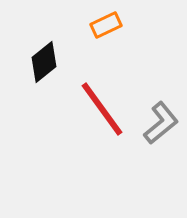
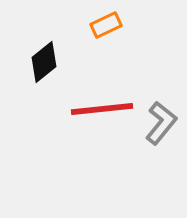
red line: rotated 60 degrees counterclockwise
gray L-shape: rotated 12 degrees counterclockwise
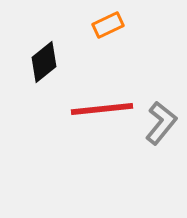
orange rectangle: moved 2 px right
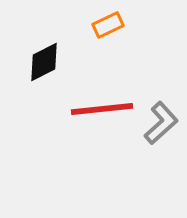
black diamond: rotated 12 degrees clockwise
gray L-shape: rotated 9 degrees clockwise
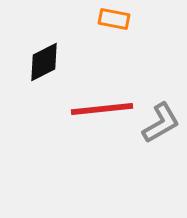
orange rectangle: moved 6 px right, 6 px up; rotated 36 degrees clockwise
gray L-shape: rotated 12 degrees clockwise
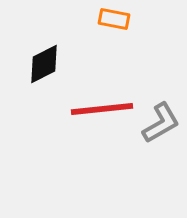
black diamond: moved 2 px down
